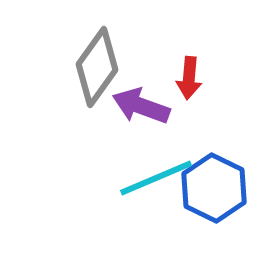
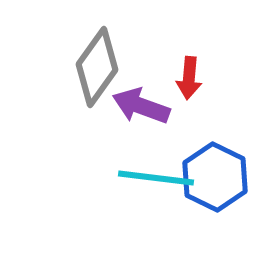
cyan line: rotated 30 degrees clockwise
blue hexagon: moved 1 px right, 11 px up
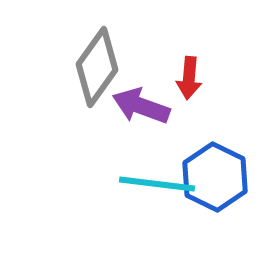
cyan line: moved 1 px right, 6 px down
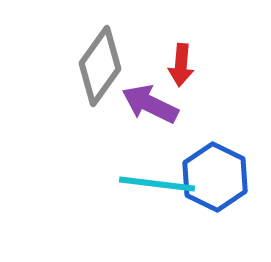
gray diamond: moved 3 px right, 1 px up
red arrow: moved 8 px left, 13 px up
purple arrow: moved 9 px right, 2 px up; rotated 6 degrees clockwise
